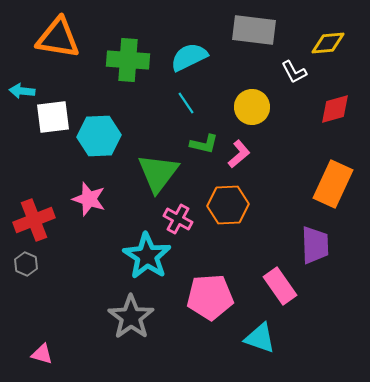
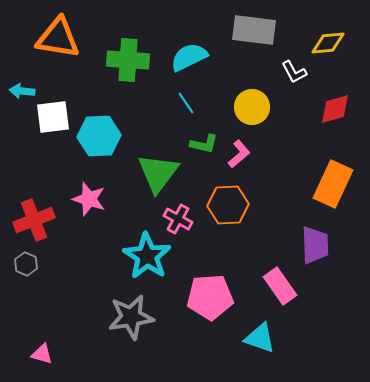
gray star: rotated 27 degrees clockwise
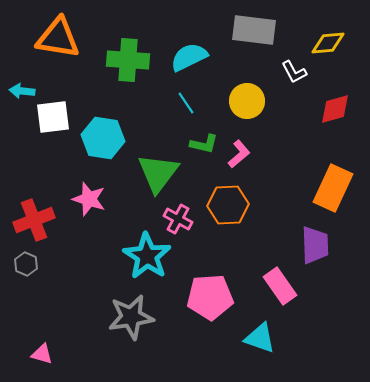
yellow circle: moved 5 px left, 6 px up
cyan hexagon: moved 4 px right, 2 px down; rotated 12 degrees clockwise
orange rectangle: moved 4 px down
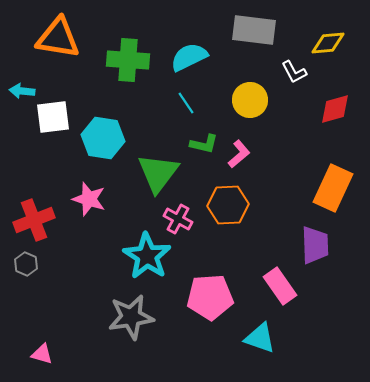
yellow circle: moved 3 px right, 1 px up
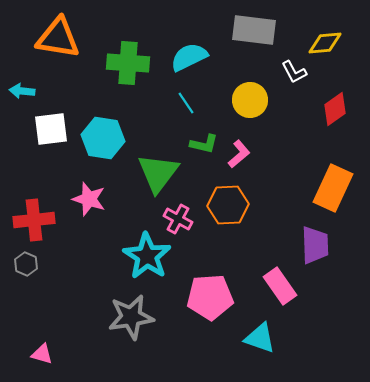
yellow diamond: moved 3 px left
green cross: moved 3 px down
red diamond: rotated 20 degrees counterclockwise
white square: moved 2 px left, 12 px down
red cross: rotated 15 degrees clockwise
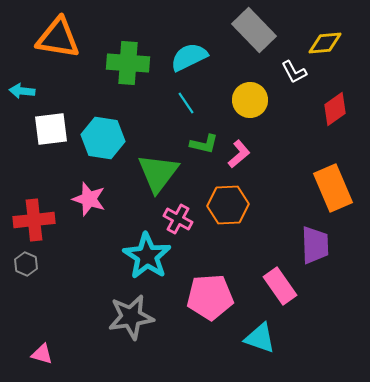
gray rectangle: rotated 39 degrees clockwise
orange rectangle: rotated 48 degrees counterclockwise
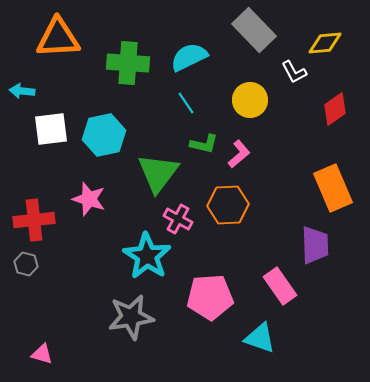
orange triangle: rotated 12 degrees counterclockwise
cyan hexagon: moved 1 px right, 3 px up; rotated 21 degrees counterclockwise
gray hexagon: rotated 10 degrees counterclockwise
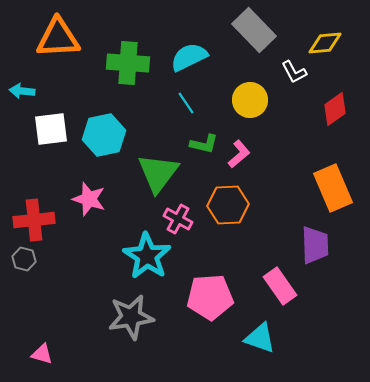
gray hexagon: moved 2 px left, 5 px up
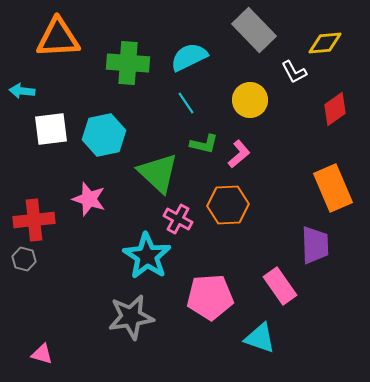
green triangle: rotated 24 degrees counterclockwise
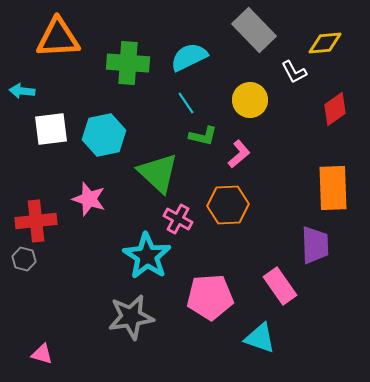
green L-shape: moved 1 px left, 8 px up
orange rectangle: rotated 21 degrees clockwise
red cross: moved 2 px right, 1 px down
